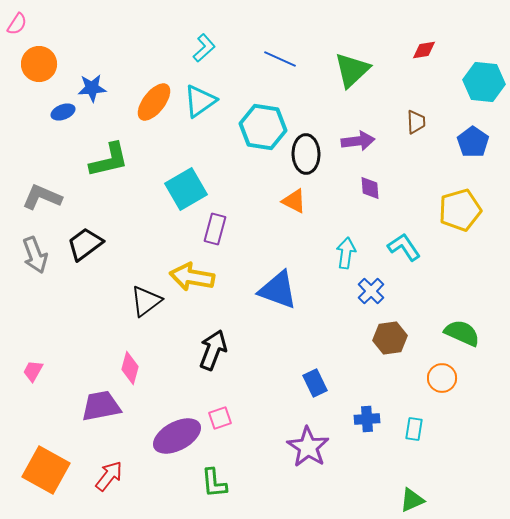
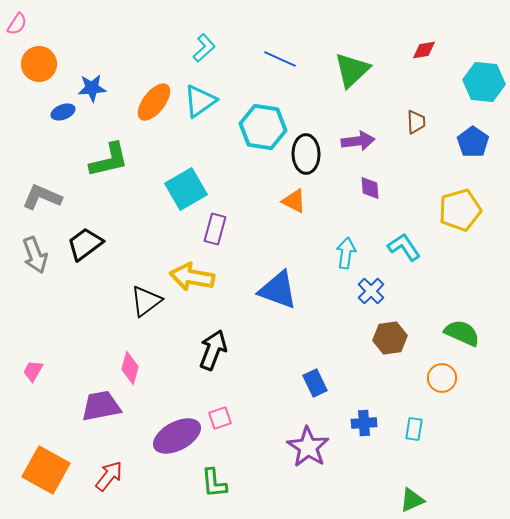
blue cross at (367, 419): moved 3 px left, 4 px down
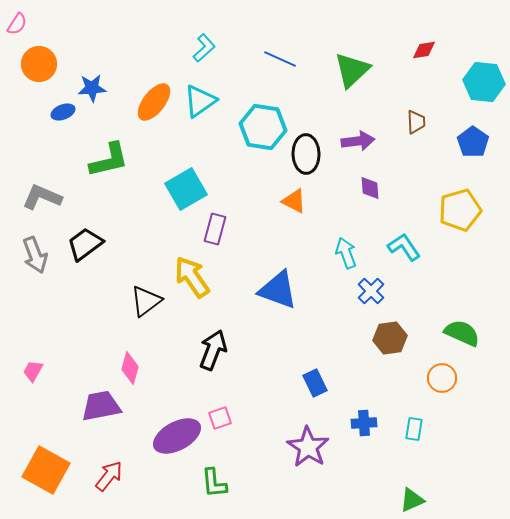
cyan arrow at (346, 253): rotated 28 degrees counterclockwise
yellow arrow at (192, 277): rotated 45 degrees clockwise
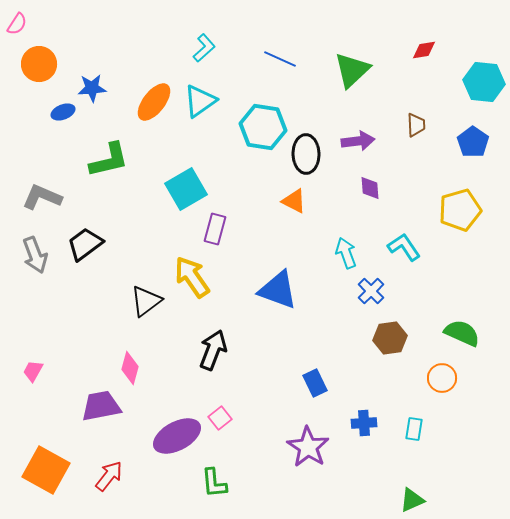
brown trapezoid at (416, 122): moved 3 px down
pink square at (220, 418): rotated 20 degrees counterclockwise
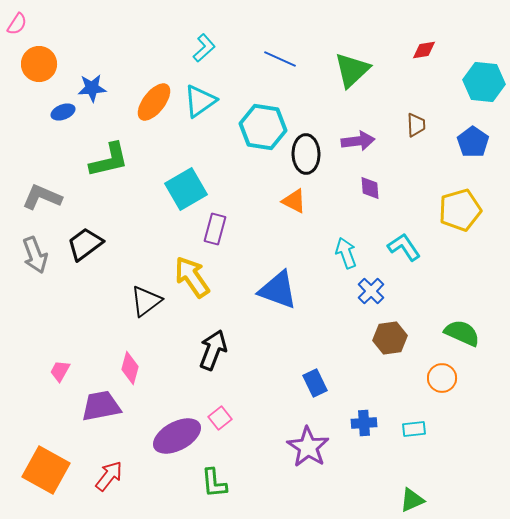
pink trapezoid at (33, 371): moved 27 px right
cyan rectangle at (414, 429): rotated 75 degrees clockwise
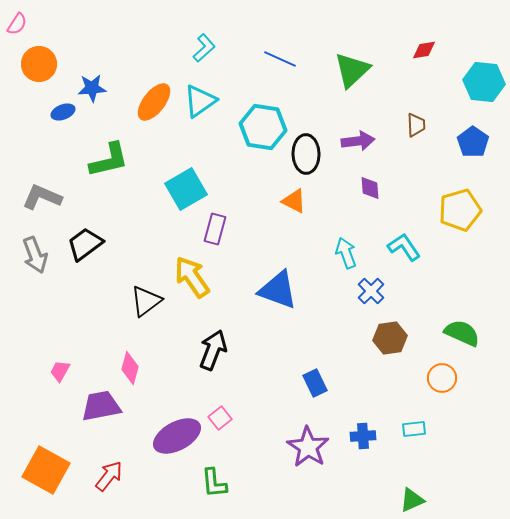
blue cross at (364, 423): moved 1 px left, 13 px down
